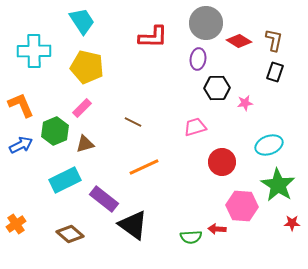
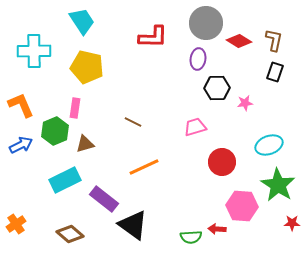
pink rectangle: moved 7 px left; rotated 36 degrees counterclockwise
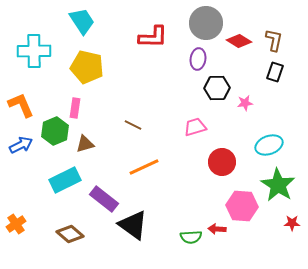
brown line: moved 3 px down
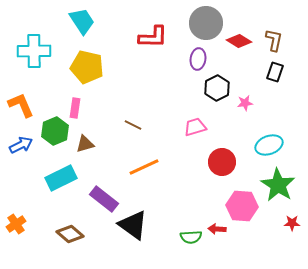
black hexagon: rotated 25 degrees counterclockwise
cyan rectangle: moved 4 px left, 2 px up
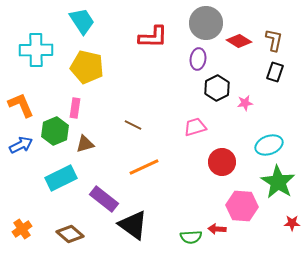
cyan cross: moved 2 px right, 1 px up
green star: moved 3 px up
orange cross: moved 6 px right, 5 px down
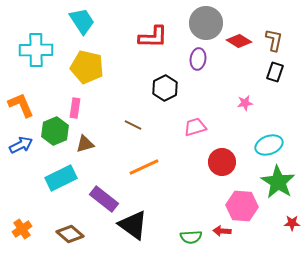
black hexagon: moved 52 px left
red arrow: moved 5 px right, 2 px down
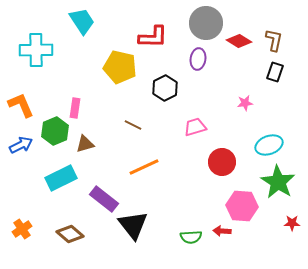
yellow pentagon: moved 33 px right
black triangle: rotated 16 degrees clockwise
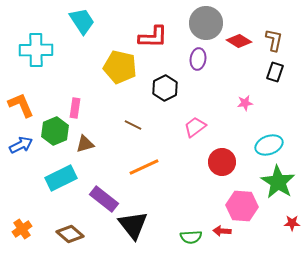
pink trapezoid: rotated 20 degrees counterclockwise
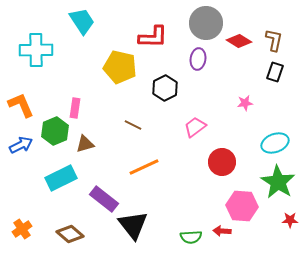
cyan ellipse: moved 6 px right, 2 px up
red star: moved 2 px left, 3 px up
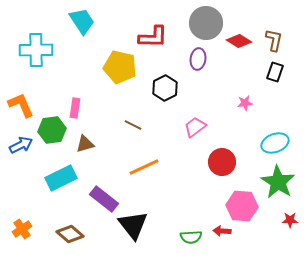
green hexagon: moved 3 px left, 1 px up; rotated 16 degrees clockwise
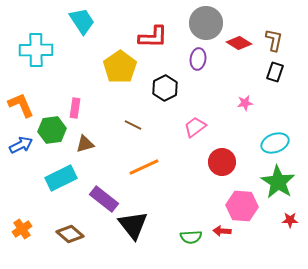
red diamond: moved 2 px down
yellow pentagon: rotated 24 degrees clockwise
